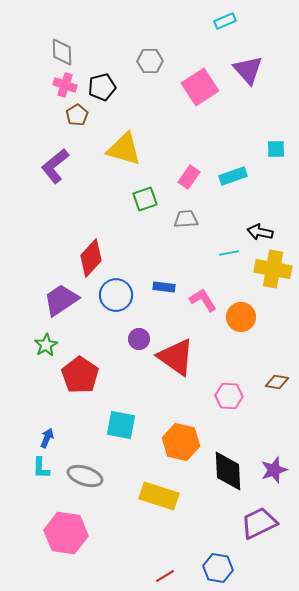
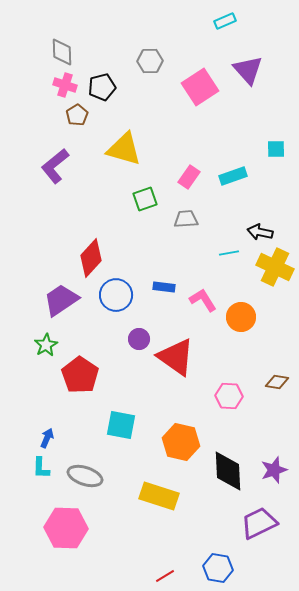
yellow cross at (273, 269): moved 2 px right, 2 px up; rotated 15 degrees clockwise
pink hexagon at (66, 533): moved 5 px up; rotated 6 degrees counterclockwise
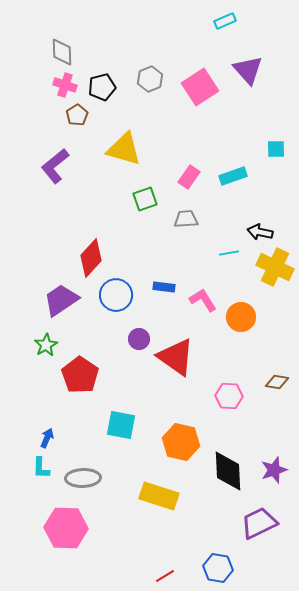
gray hexagon at (150, 61): moved 18 px down; rotated 20 degrees counterclockwise
gray ellipse at (85, 476): moved 2 px left, 2 px down; rotated 20 degrees counterclockwise
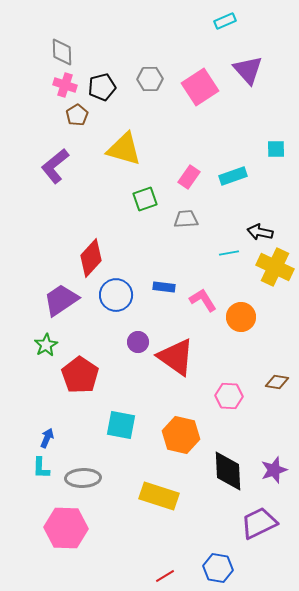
gray hexagon at (150, 79): rotated 20 degrees clockwise
purple circle at (139, 339): moved 1 px left, 3 px down
orange hexagon at (181, 442): moved 7 px up
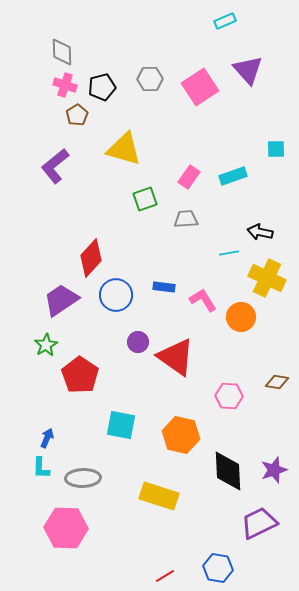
yellow cross at (275, 267): moved 8 px left, 11 px down
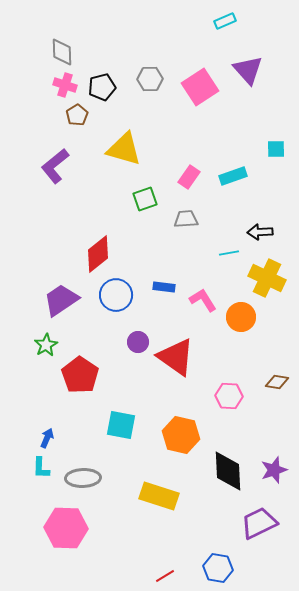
black arrow at (260, 232): rotated 15 degrees counterclockwise
red diamond at (91, 258): moved 7 px right, 4 px up; rotated 9 degrees clockwise
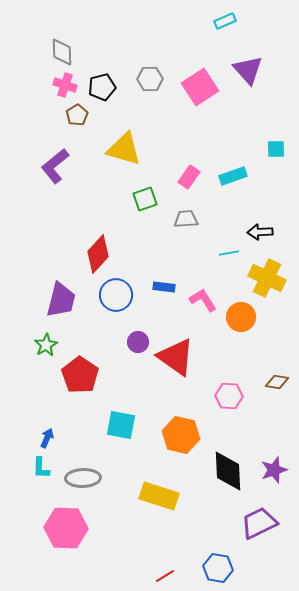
red diamond at (98, 254): rotated 9 degrees counterclockwise
purple trapezoid at (61, 300): rotated 138 degrees clockwise
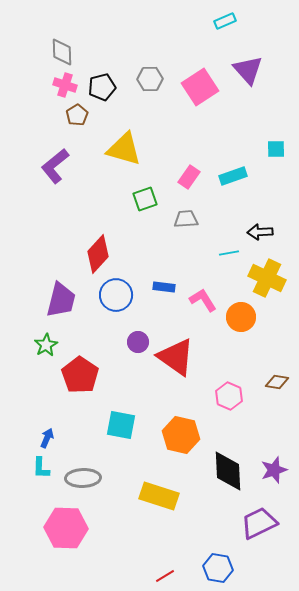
pink hexagon at (229, 396): rotated 20 degrees clockwise
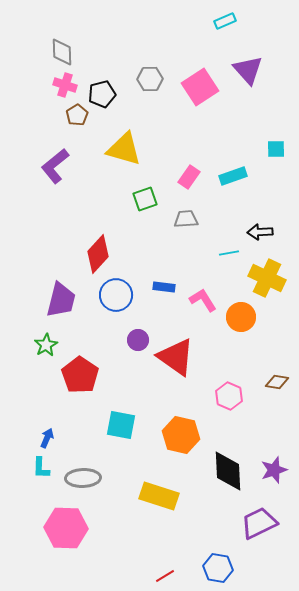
black pentagon at (102, 87): moved 7 px down
purple circle at (138, 342): moved 2 px up
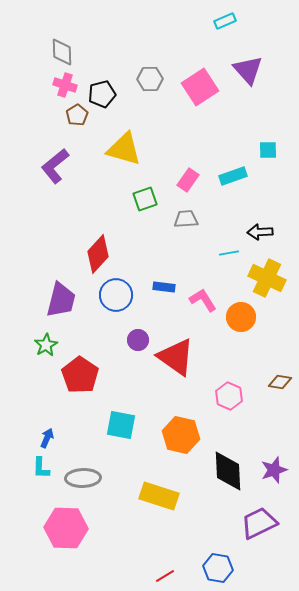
cyan square at (276, 149): moved 8 px left, 1 px down
pink rectangle at (189, 177): moved 1 px left, 3 px down
brown diamond at (277, 382): moved 3 px right
